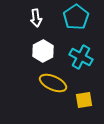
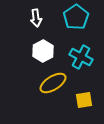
yellow ellipse: rotated 56 degrees counterclockwise
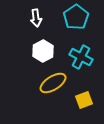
yellow square: rotated 12 degrees counterclockwise
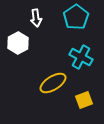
white hexagon: moved 25 px left, 8 px up
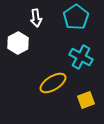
yellow square: moved 2 px right
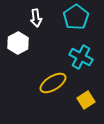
yellow square: rotated 12 degrees counterclockwise
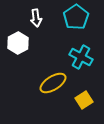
yellow square: moved 2 px left
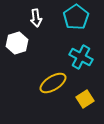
white hexagon: moved 1 px left; rotated 10 degrees clockwise
yellow square: moved 1 px right, 1 px up
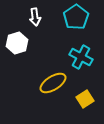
white arrow: moved 1 px left, 1 px up
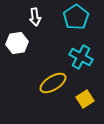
white hexagon: rotated 10 degrees clockwise
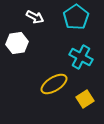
white arrow: rotated 54 degrees counterclockwise
yellow ellipse: moved 1 px right, 1 px down
